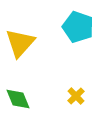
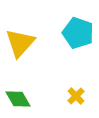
cyan pentagon: moved 6 px down
green diamond: rotated 8 degrees counterclockwise
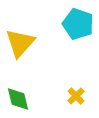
cyan pentagon: moved 9 px up
green diamond: rotated 16 degrees clockwise
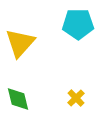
cyan pentagon: rotated 20 degrees counterclockwise
yellow cross: moved 2 px down
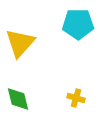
yellow cross: rotated 30 degrees counterclockwise
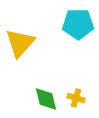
green diamond: moved 28 px right
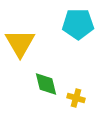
yellow triangle: rotated 12 degrees counterclockwise
green diamond: moved 15 px up
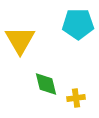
yellow triangle: moved 3 px up
yellow cross: rotated 24 degrees counterclockwise
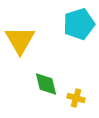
cyan pentagon: moved 1 px right; rotated 16 degrees counterclockwise
yellow cross: rotated 24 degrees clockwise
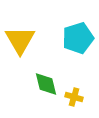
cyan pentagon: moved 1 px left, 14 px down
yellow cross: moved 2 px left, 1 px up
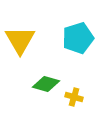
green diamond: rotated 60 degrees counterclockwise
